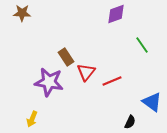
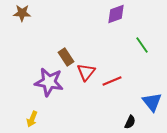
blue triangle: rotated 15 degrees clockwise
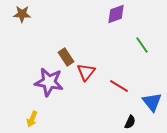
brown star: moved 1 px down
red line: moved 7 px right, 5 px down; rotated 54 degrees clockwise
